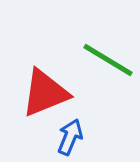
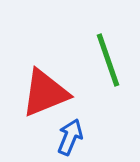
green line: rotated 40 degrees clockwise
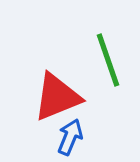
red triangle: moved 12 px right, 4 px down
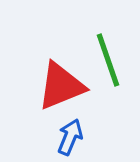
red triangle: moved 4 px right, 11 px up
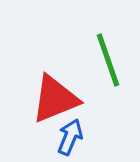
red triangle: moved 6 px left, 13 px down
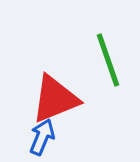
blue arrow: moved 28 px left
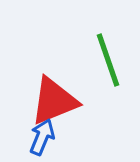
red triangle: moved 1 px left, 2 px down
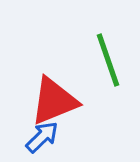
blue arrow: rotated 24 degrees clockwise
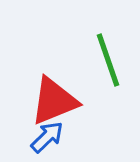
blue arrow: moved 5 px right
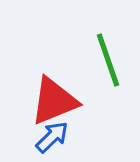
blue arrow: moved 5 px right
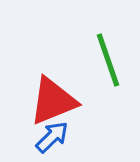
red triangle: moved 1 px left
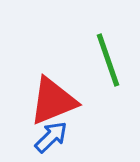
blue arrow: moved 1 px left
